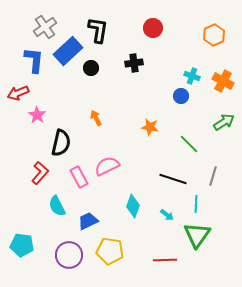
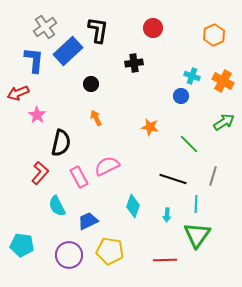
black circle: moved 16 px down
cyan arrow: rotated 56 degrees clockwise
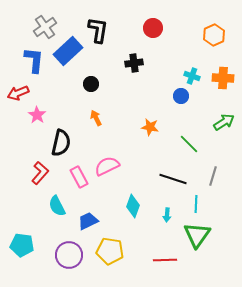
orange cross: moved 3 px up; rotated 25 degrees counterclockwise
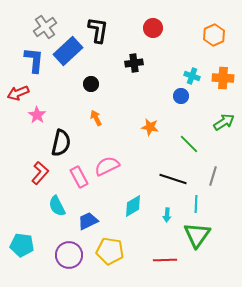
cyan diamond: rotated 40 degrees clockwise
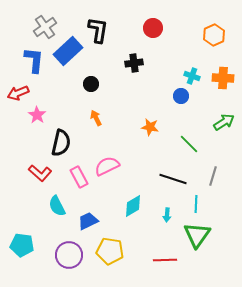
red L-shape: rotated 90 degrees clockwise
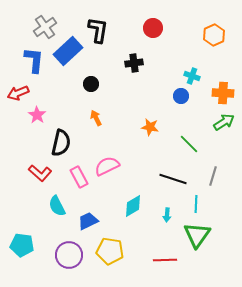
orange cross: moved 15 px down
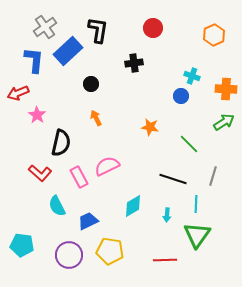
orange cross: moved 3 px right, 4 px up
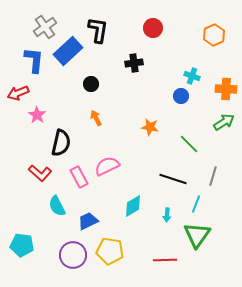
cyan line: rotated 18 degrees clockwise
purple circle: moved 4 px right
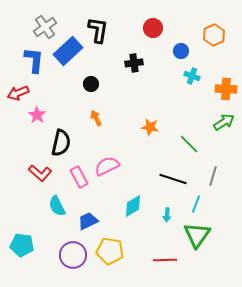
blue circle: moved 45 px up
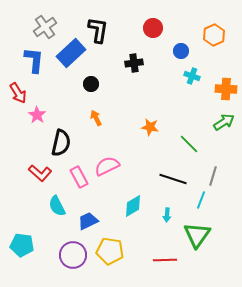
blue rectangle: moved 3 px right, 2 px down
red arrow: rotated 100 degrees counterclockwise
cyan line: moved 5 px right, 4 px up
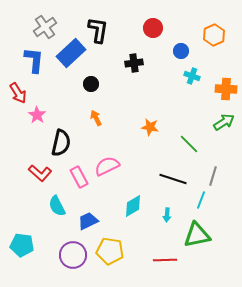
green triangle: rotated 44 degrees clockwise
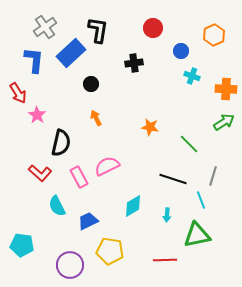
cyan line: rotated 42 degrees counterclockwise
purple circle: moved 3 px left, 10 px down
